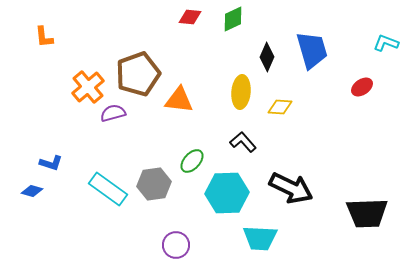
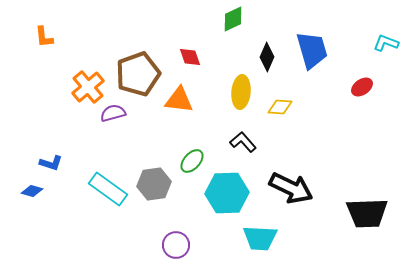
red diamond: moved 40 px down; rotated 65 degrees clockwise
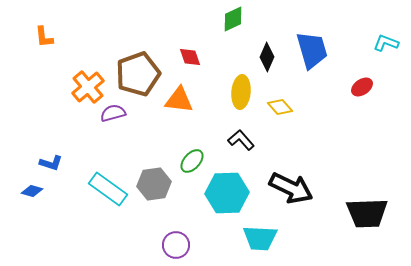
yellow diamond: rotated 45 degrees clockwise
black L-shape: moved 2 px left, 2 px up
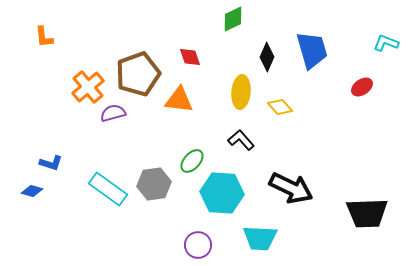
cyan hexagon: moved 5 px left; rotated 6 degrees clockwise
purple circle: moved 22 px right
